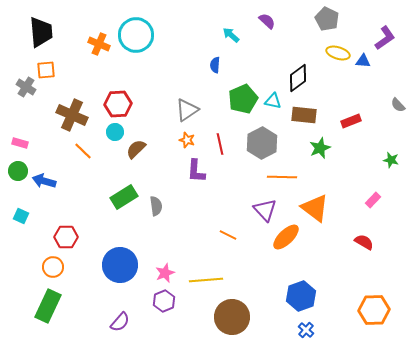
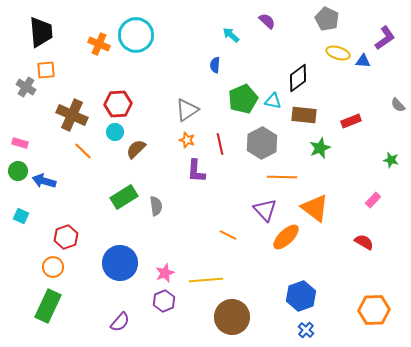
red hexagon at (66, 237): rotated 20 degrees counterclockwise
blue circle at (120, 265): moved 2 px up
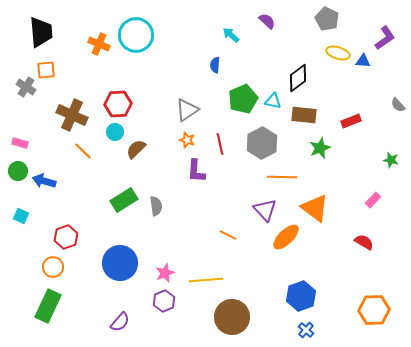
green rectangle at (124, 197): moved 3 px down
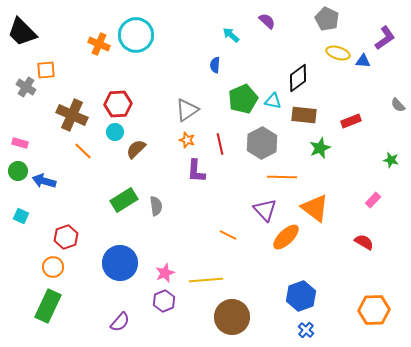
black trapezoid at (41, 32): moved 19 px left; rotated 140 degrees clockwise
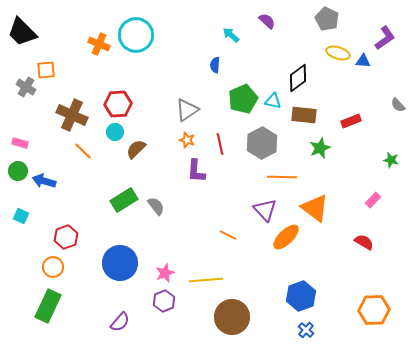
gray semicircle at (156, 206): rotated 30 degrees counterclockwise
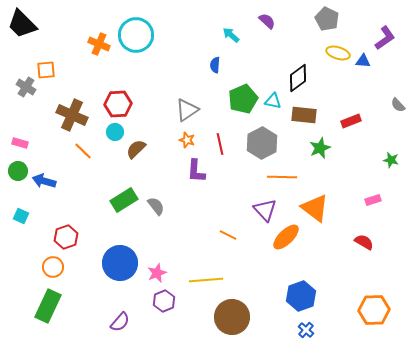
black trapezoid at (22, 32): moved 8 px up
pink rectangle at (373, 200): rotated 28 degrees clockwise
pink star at (165, 273): moved 8 px left
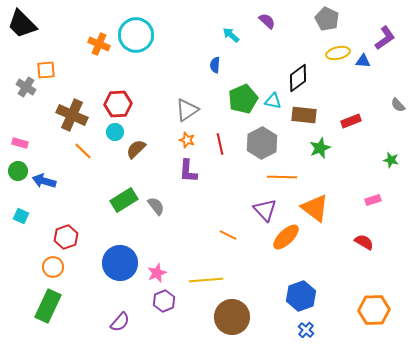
yellow ellipse at (338, 53): rotated 30 degrees counterclockwise
purple L-shape at (196, 171): moved 8 px left
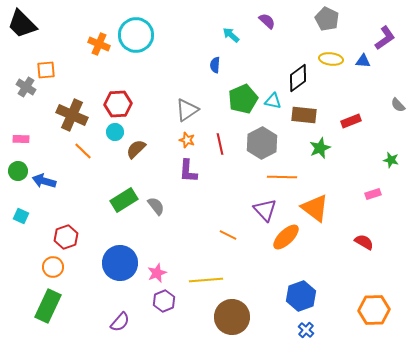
yellow ellipse at (338, 53): moved 7 px left, 6 px down; rotated 20 degrees clockwise
pink rectangle at (20, 143): moved 1 px right, 4 px up; rotated 14 degrees counterclockwise
pink rectangle at (373, 200): moved 6 px up
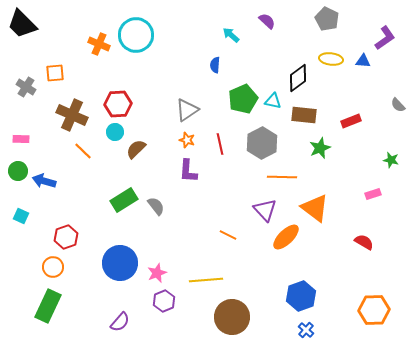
orange square at (46, 70): moved 9 px right, 3 px down
